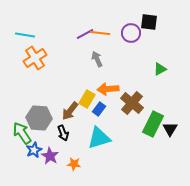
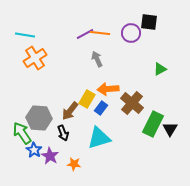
blue rectangle: moved 2 px right, 1 px up
blue star: rotated 14 degrees counterclockwise
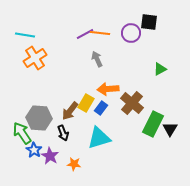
yellow rectangle: moved 1 px left, 4 px down
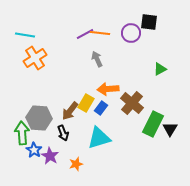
green arrow: rotated 30 degrees clockwise
orange star: moved 2 px right; rotated 24 degrees counterclockwise
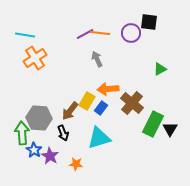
yellow rectangle: moved 1 px right, 2 px up
orange star: rotated 24 degrees clockwise
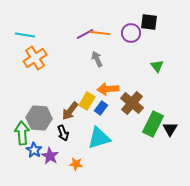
green triangle: moved 3 px left, 3 px up; rotated 40 degrees counterclockwise
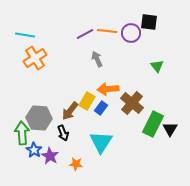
orange line: moved 7 px right, 2 px up
cyan triangle: moved 2 px right, 4 px down; rotated 40 degrees counterclockwise
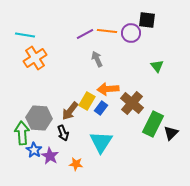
black square: moved 2 px left, 2 px up
black triangle: moved 1 px right, 4 px down; rotated 14 degrees clockwise
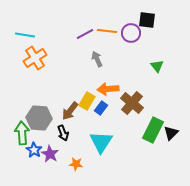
green rectangle: moved 6 px down
purple star: moved 2 px up
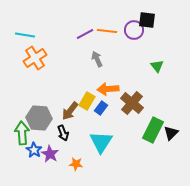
purple circle: moved 3 px right, 3 px up
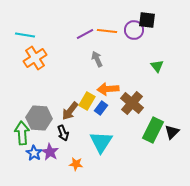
black triangle: moved 1 px right, 1 px up
blue star: moved 3 px down
purple star: moved 2 px up
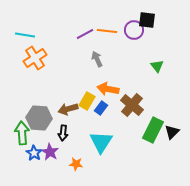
orange arrow: rotated 15 degrees clockwise
brown cross: moved 2 px down
brown arrow: moved 2 px left, 2 px up; rotated 36 degrees clockwise
black arrow: rotated 28 degrees clockwise
